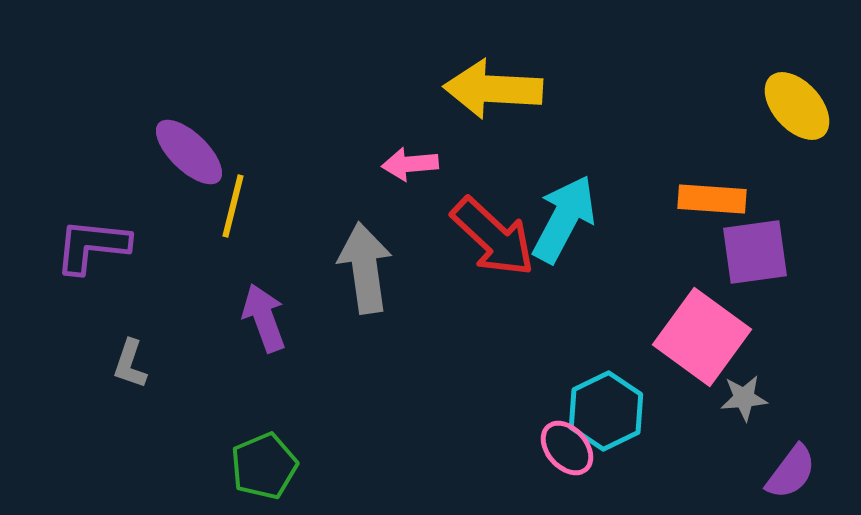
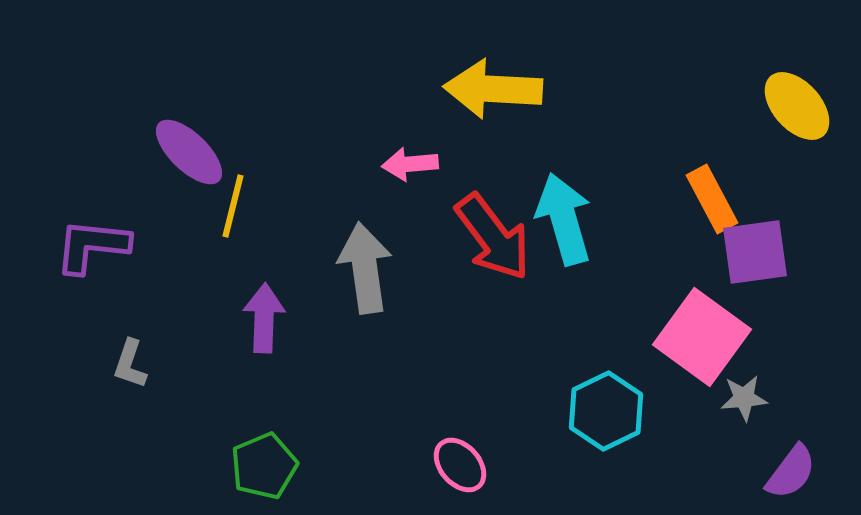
orange rectangle: rotated 58 degrees clockwise
cyan arrow: rotated 44 degrees counterclockwise
red arrow: rotated 10 degrees clockwise
purple arrow: rotated 22 degrees clockwise
pink ellipse: moved 107 px left, 17 px down
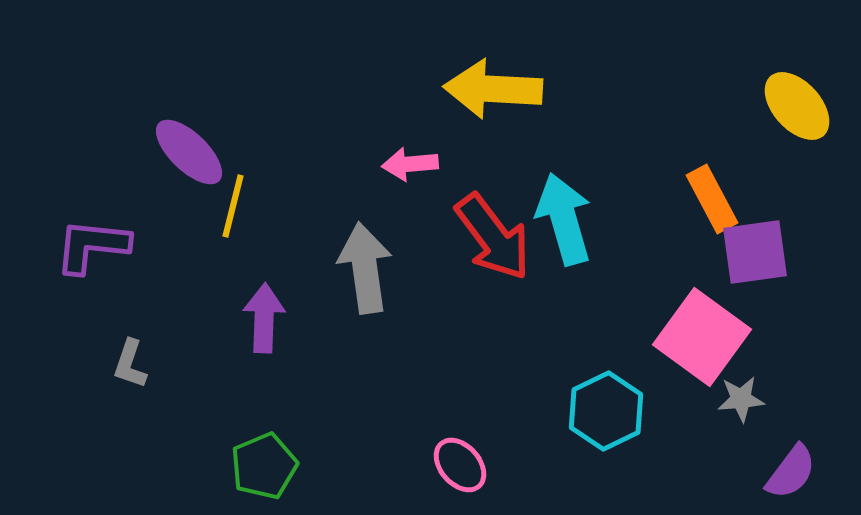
gray star: moved 3 px left, 1 px down
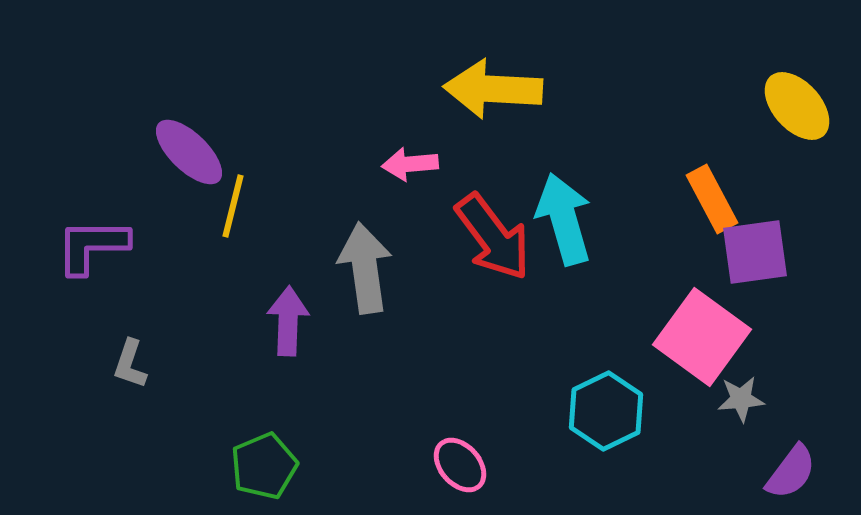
purple L-shape: rotated 6 degrees counterclockwise
purple arrow: moved 24 px right, 3 px down
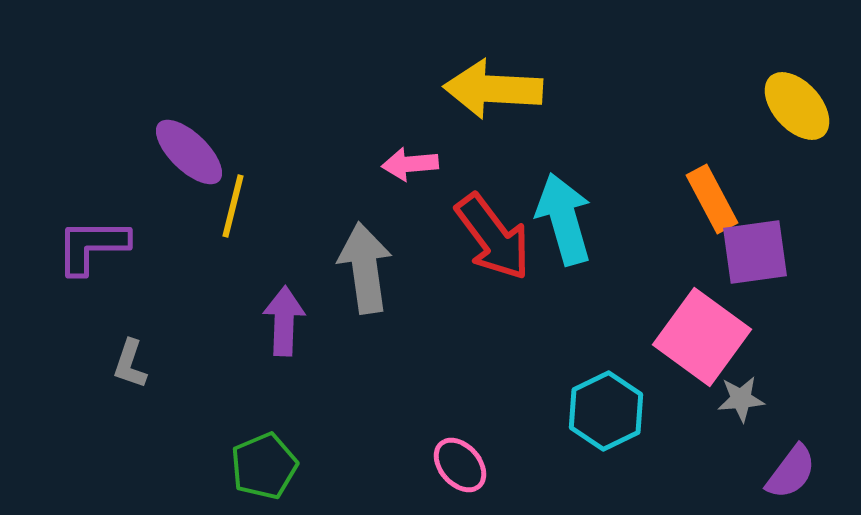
purple arrow: moved 4 px left
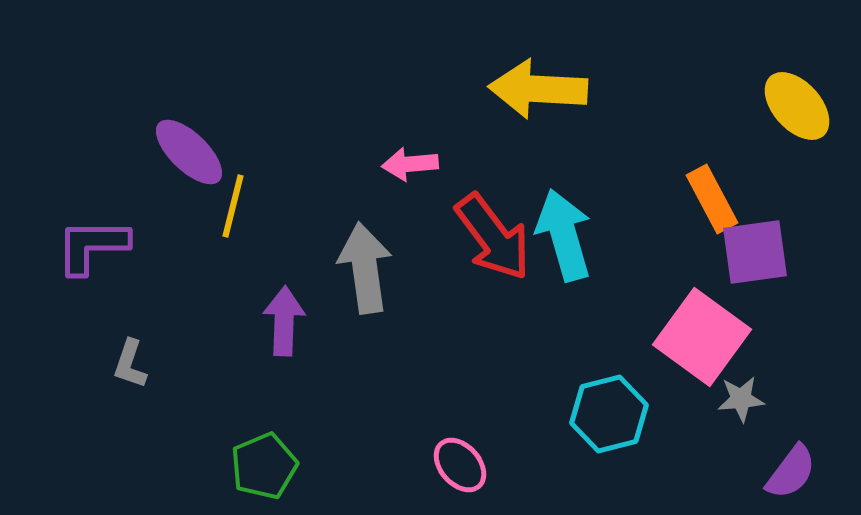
yellow arrow: moved 45 px right
cyan arrow: moved 16 px down
cyan hexagon: moved 3 px right, 3 px down; rotated 12 degrees clockwise
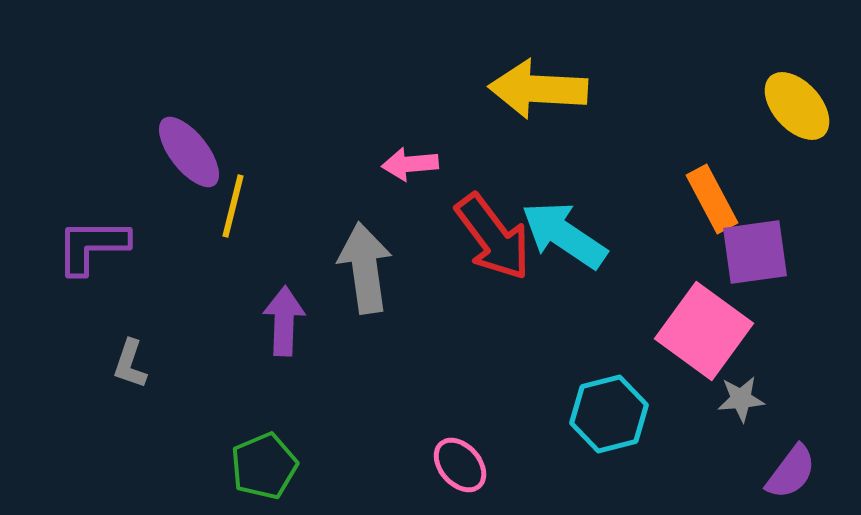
purple ellipse: rotated 8 degrees clockwise
cyan arrow: rotated 40 degrees counterclockwise
pink square: moved 2 px right, 6 px up
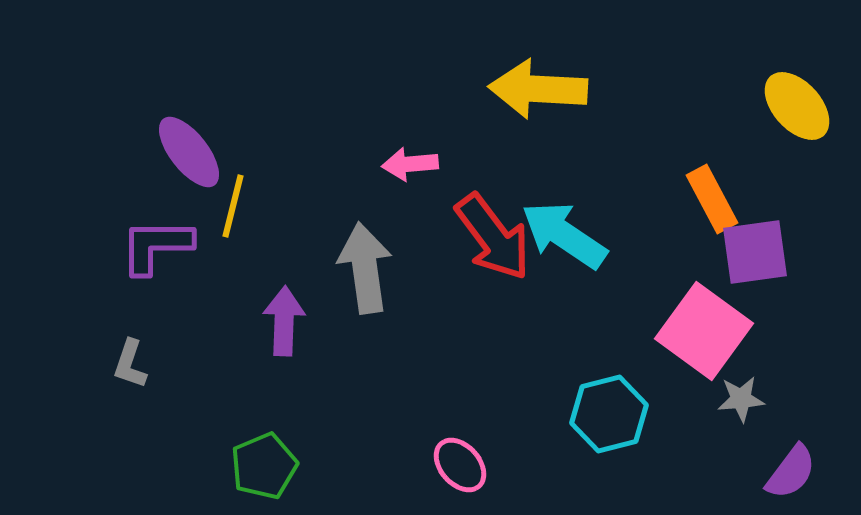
purple L-shape: moved 64 px right
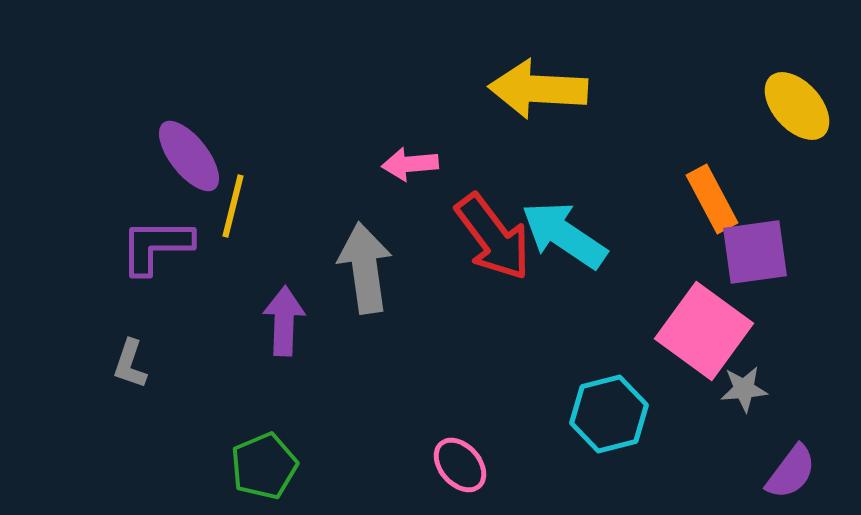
purple ellipse: moved 4 px down
gray star: moved 3 px right, 10 px up
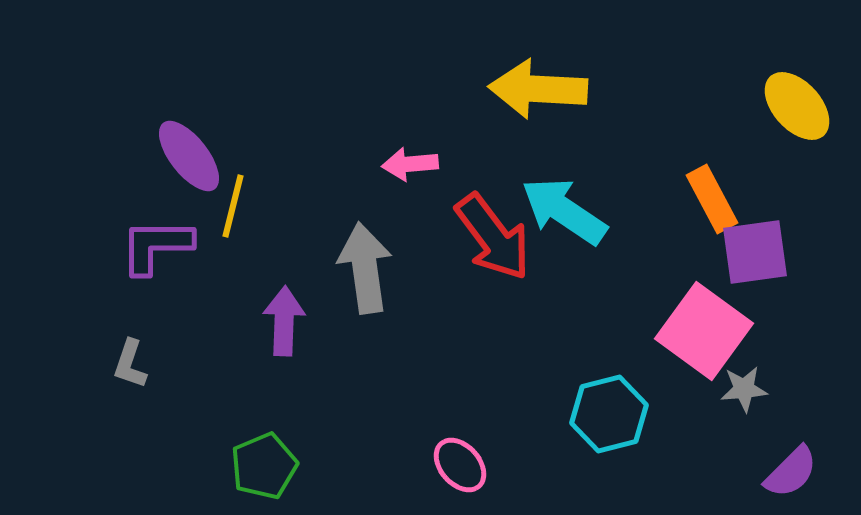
cyan arrow: moved 24 px up
purple semicircle: rotated 8 degrees clockwise
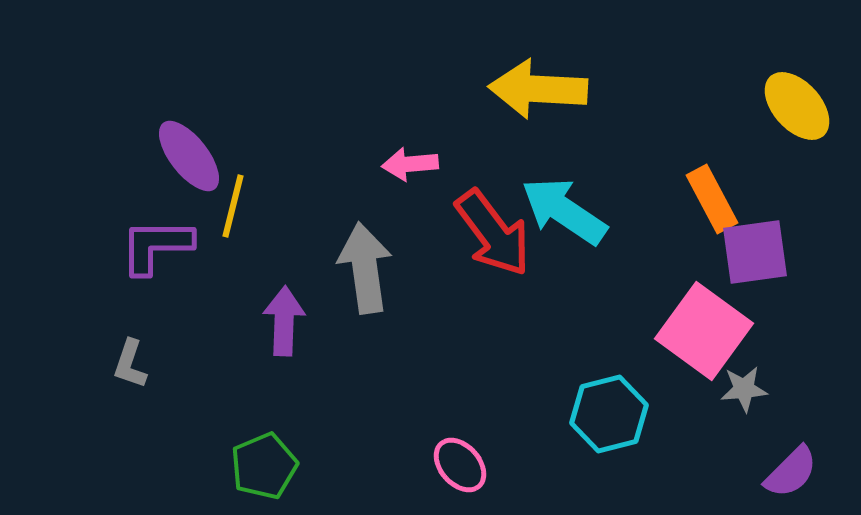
red arrow: moved 4 px up
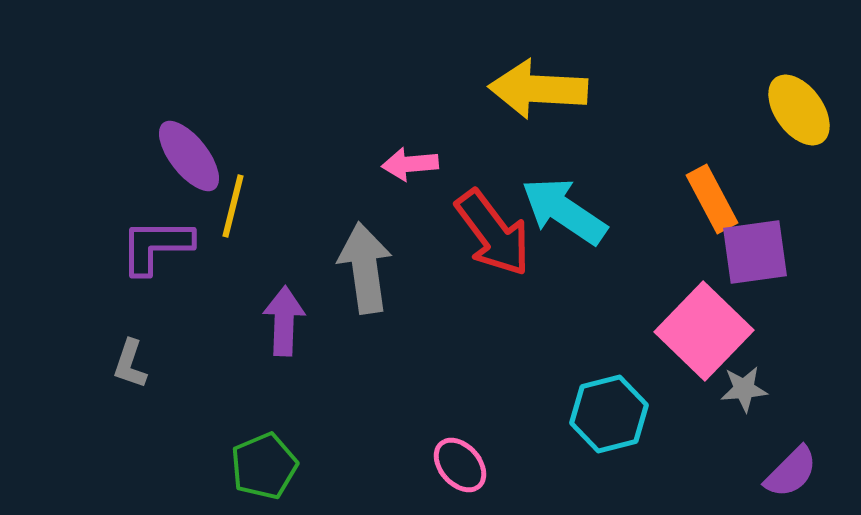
yellow ellipse: moved 2 px right, 4 px down; rotated 6 degrees clockwise
pink square: rotated 8 degrees clockwise
